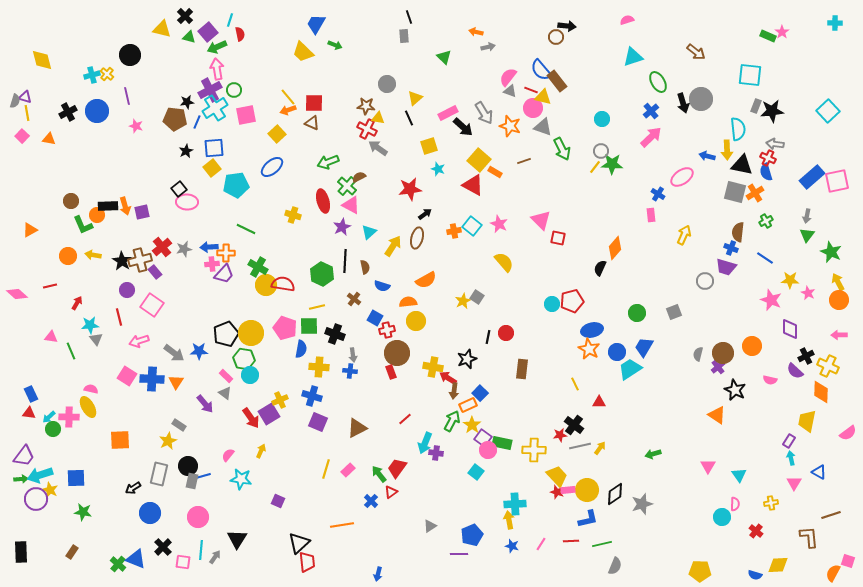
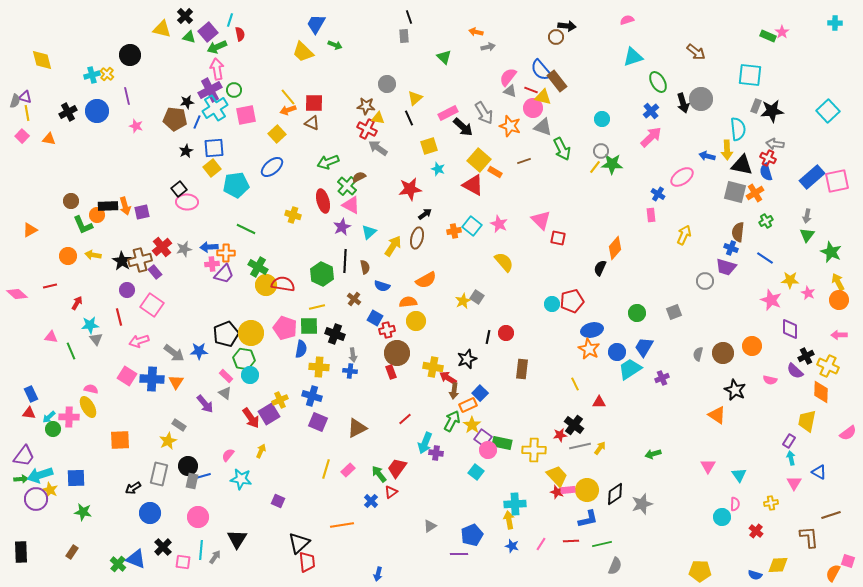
purple cross at (718, 367): moved 56 px left, 11 px down; rotated 16 degrees clockwise
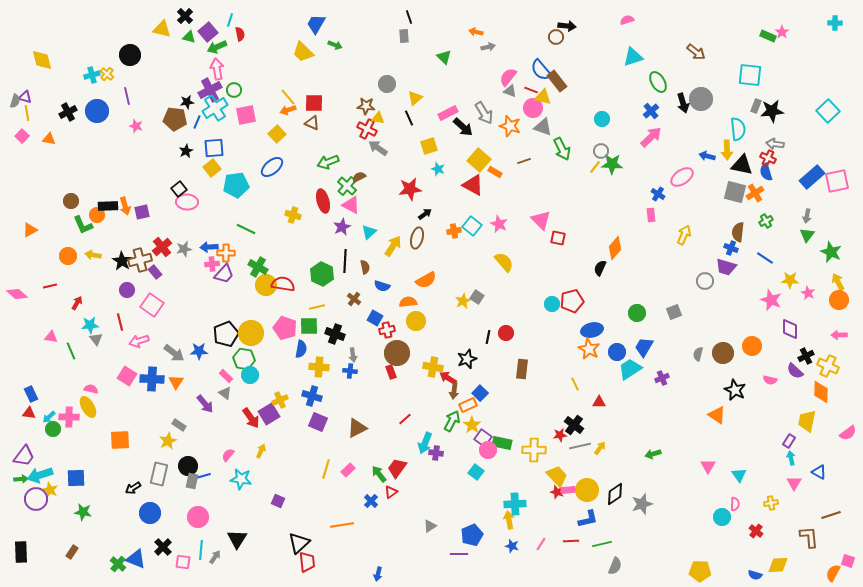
red line at (119, 317): moved 1 px right, 5 px down
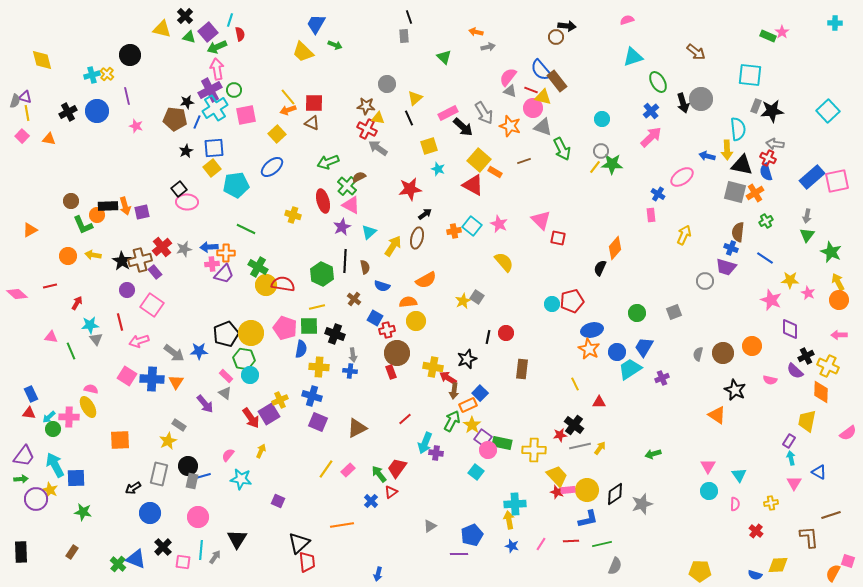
yellow line at (326, 469): rotated 18 degrees clockwise
cyan arrow at (40, 475): moved 15 px right, 10 px up; rotated 80 degrees clockwise
cyan circle at (722, 517): moved 13 px left, 26 px up
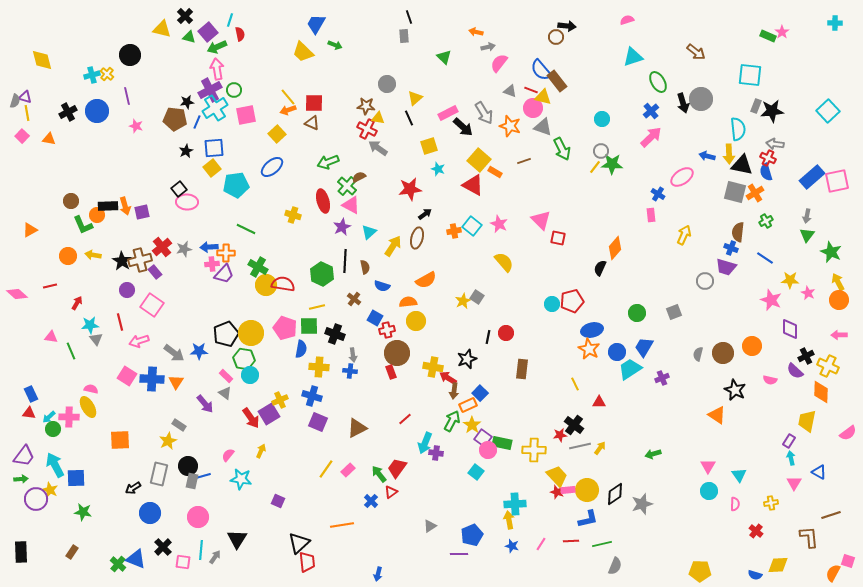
pink semicircle at (508, 77): moved 9 px left, 14 px up
yellow arrow at (727, 150): moved 2 px right, 4 px down
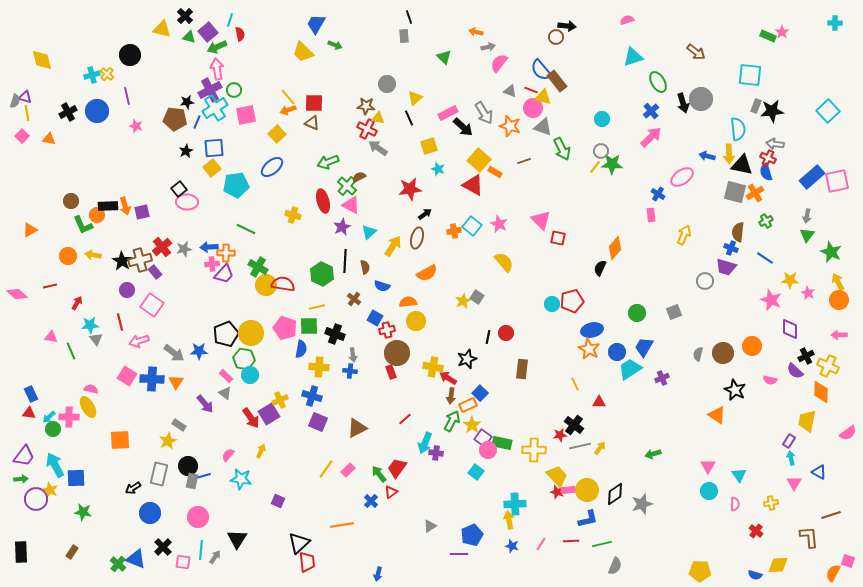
orange semicircle at (426, 280): moved 1 px right, 7 px up
brown arrow at (454, 391): moved 3 px left, 5 px down
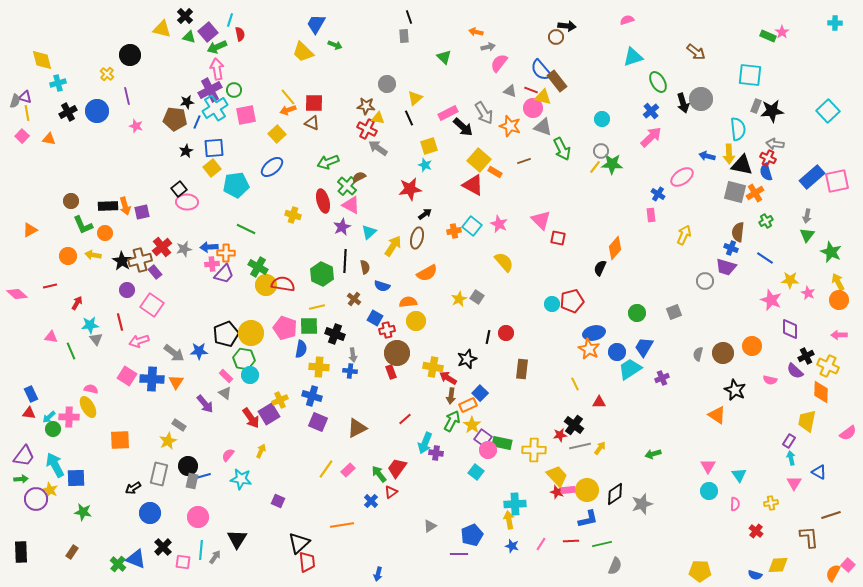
cyan cross at (92, 75): moved 34 px left, 8 px down
cyan star at (438, 169): moved 13 px left, 4 px up
orange circle at (97, 215): moved 8 px right, 18 px down
yellow star at (463, 301): moved 4 px left, 2 px up
blue ellipse at (592, 330): moved 2 px right, 3 px down
pink square at (848, 561): moved 4 px down; rotated 24 degrees clockwise
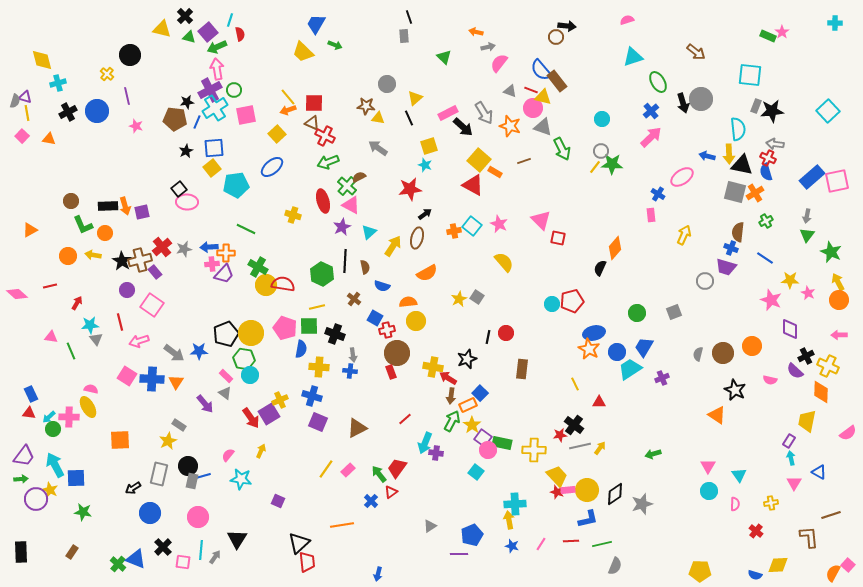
red cross at (367, 129): moved 42 px left, 7 px down
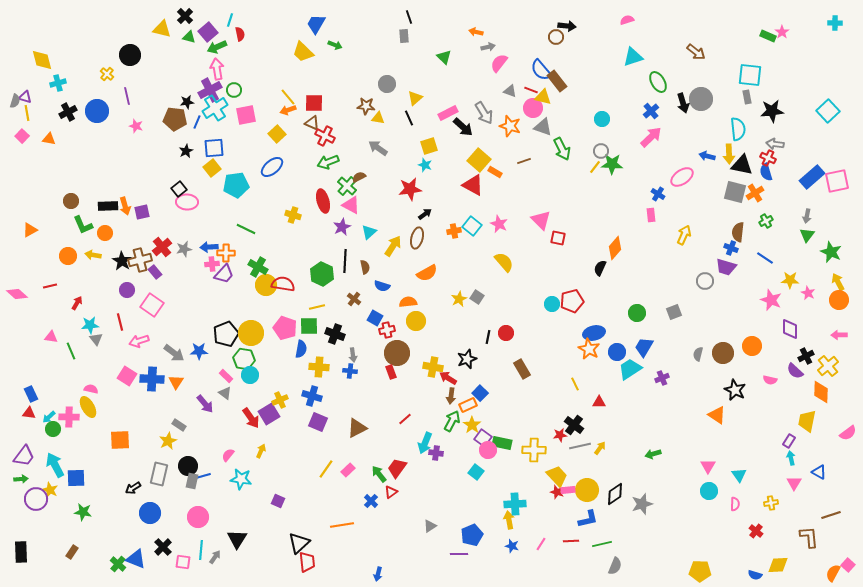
gray rectangle at (756, 106): moved 9 px left, 9 px up; rotated 32 degrees counterclockwise
yellow cross at (828, 366): rotated 25 degrees clockwise
brown rectangle at (522, 369): rotated 36 degrees counterclockwise
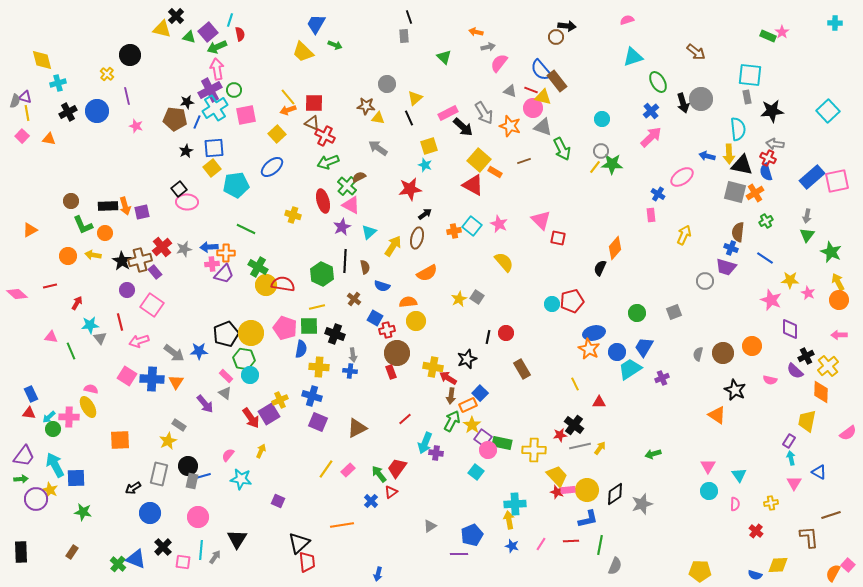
black cross at (185, 16): moved 9 px left
gray triangle at (96, 339): moved 4 px right, 1 px up
green line at (602, 544): moved 2 px left, 1 px down; rotated 66 degrees counterclockwise
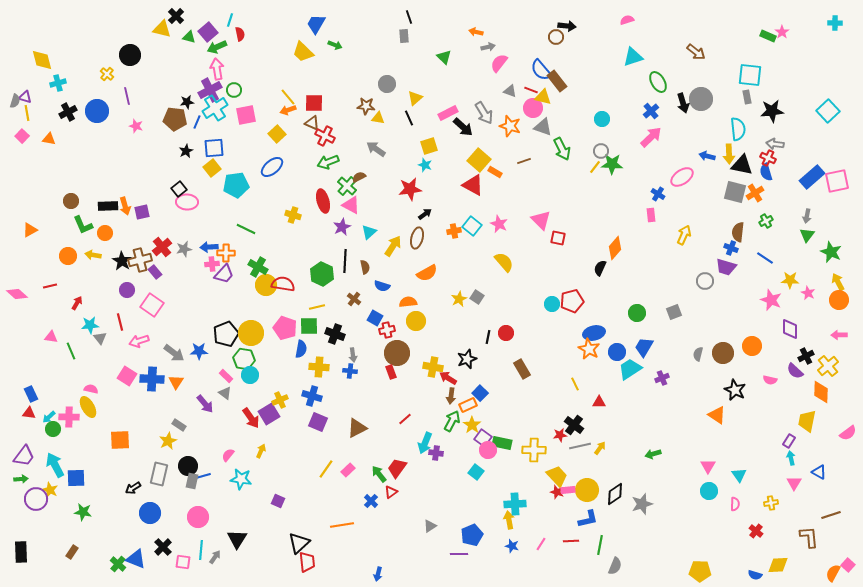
gray arrow at (378, 148): moved 2 px left, 1 px down
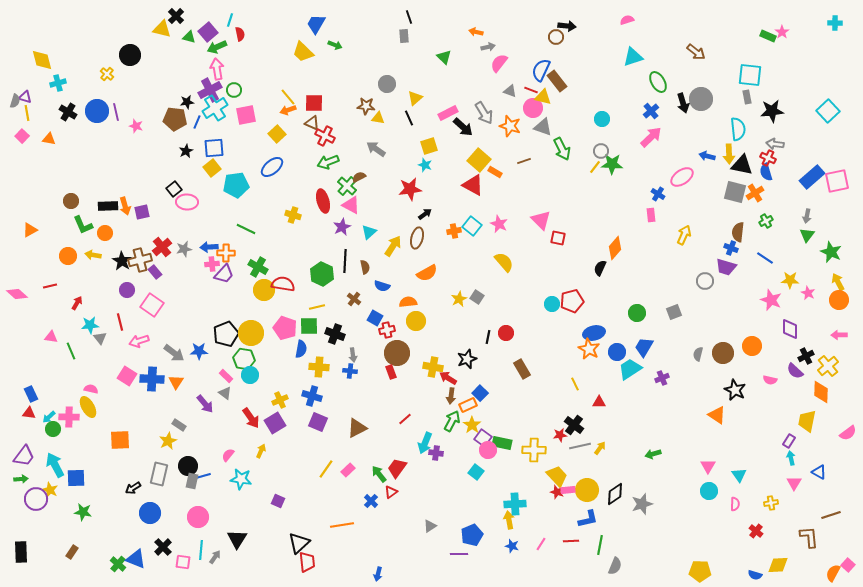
blue semicircle at (541, 70): rotated 65 degrees clockwise
purple line at (127, 96): moved 11 px left, 16 px down
black cross at (68, 112): rotated 30 degrees counterclockwise
black square at (179, 189): moved 5 px left
yellow circle at (266, 285): moved 2 px left, 5 px down
purple square at (269, 414): moved 6 px right, 9 px down
